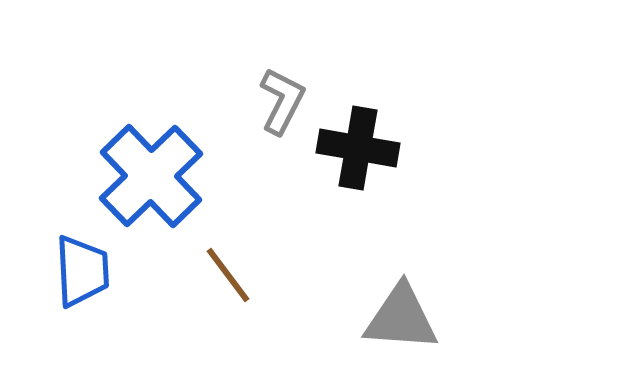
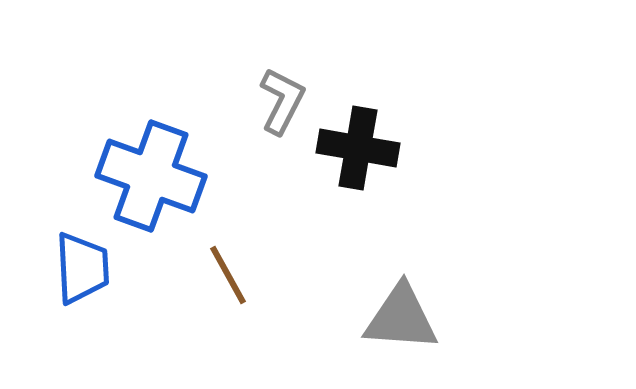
blue cross: rotated 26 degrees counterclockwise
blue trapezoid: moved 3 px up
brown line: rotated 8 degrees clockwise
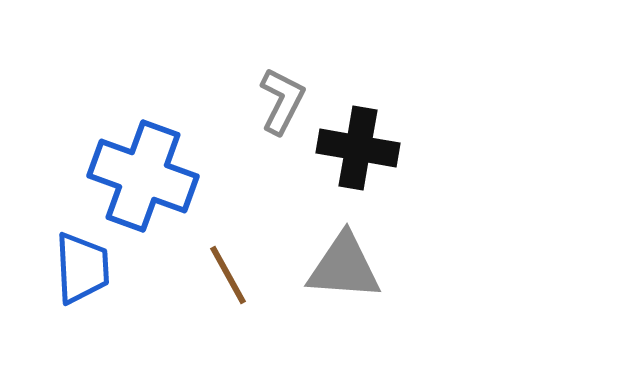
blue cross: moved 8 px left
gray triangle: moved 57 px left, 51 px up
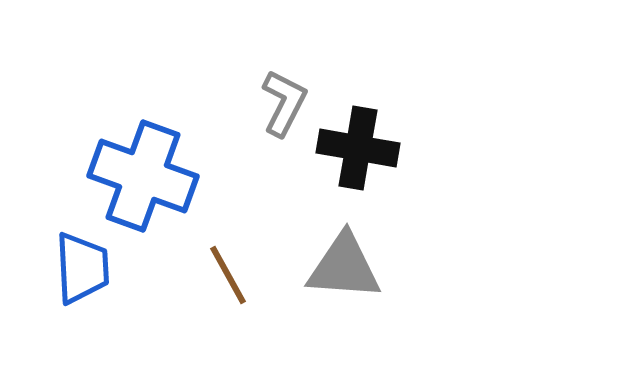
gray L-shape: moved 2 px right, 2 px down
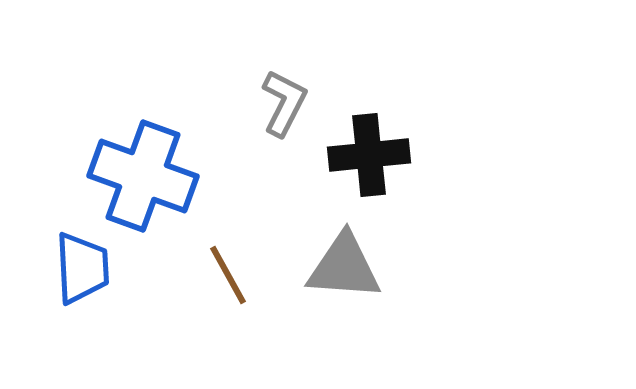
black cross: moved 11 px right, 7 px down; rotated 16 degrees counterclockwise
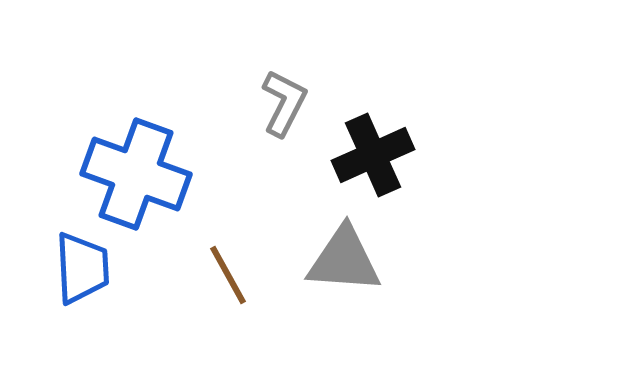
black cross: moved 4 px right; rotated 18 degrees counterclockwise
blue cross: moved 7 px left, 2 px up
gray triangle: moved 7 px up
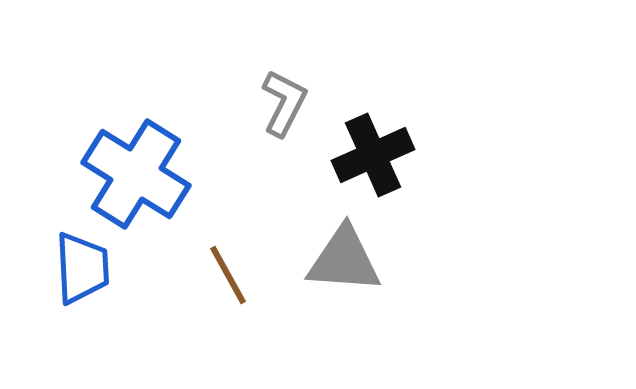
blue cross: rotated 12 degrees clockwise
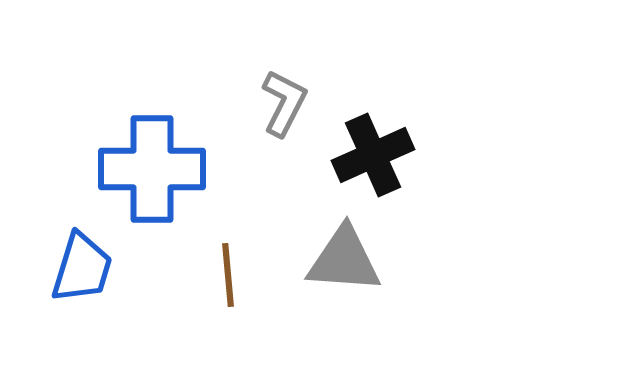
blue cross: moved 16 px right, 5 px up; rotated 32 degrees counterclockwise
blue trapezoid: rotated 20 degrees clockwise
brown line: rotated 24 degrees clockwise
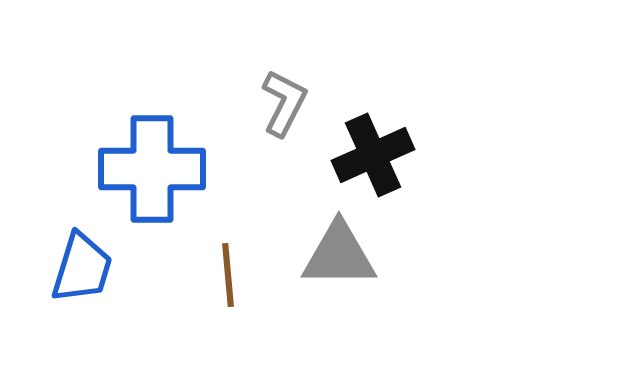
gray triangle: moved 5 px left, 5 px up; rotated 4 degrees counterclockwise
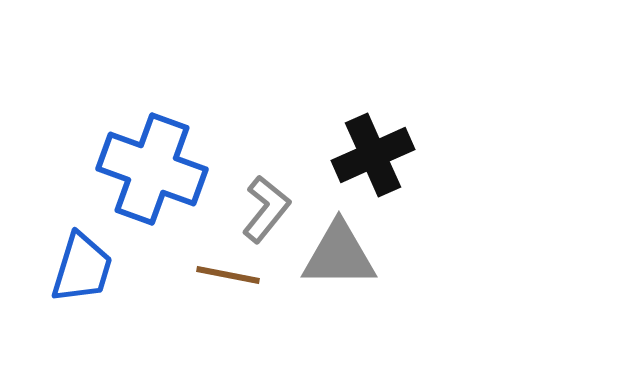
gray L-shape: moved 18 px left, 106 px down; rotated 12 degrees clockwise
blue cross: rotated 20 degrees clockwise
brown line: rotated 74 degrees counterclockwise
